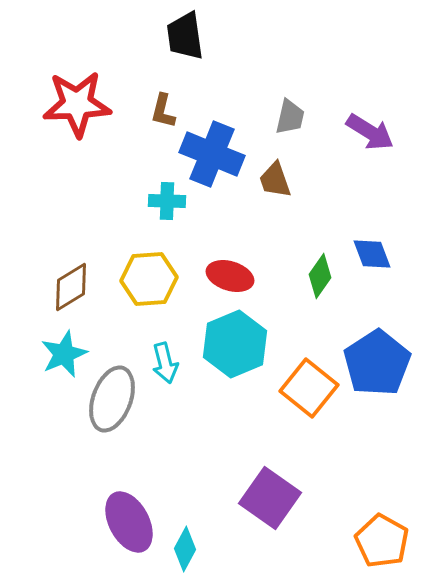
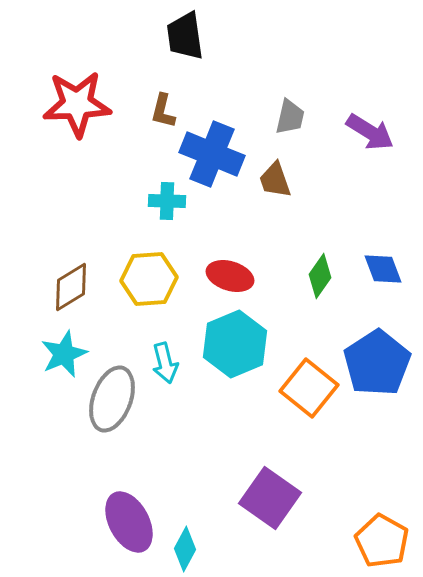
blue diamond: moved 11 px right, 15 px down
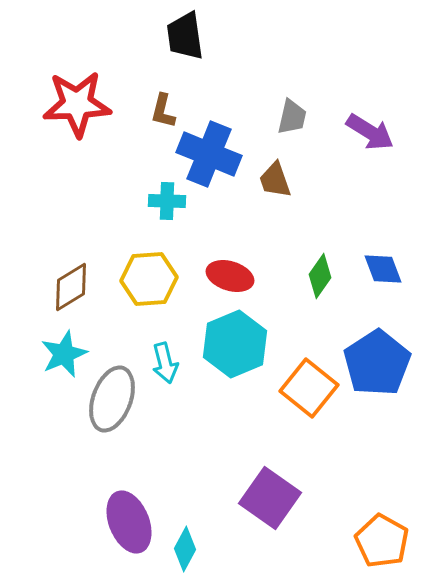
gray trapezoid: moved 2 px right
blue cross: moved 3 px left
purple ellipse: rotated 6 degrees clockwise
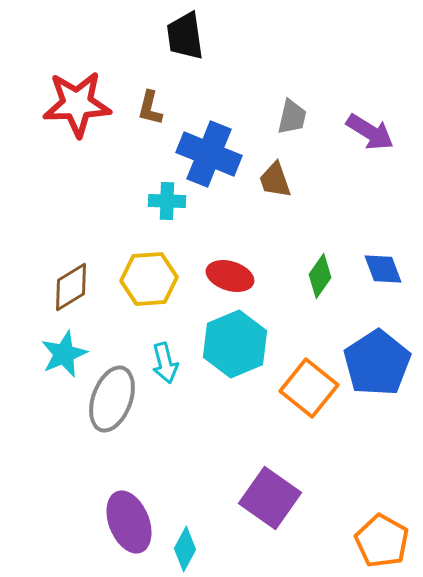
brown L-shape: moved 13 px left, 3 px up
